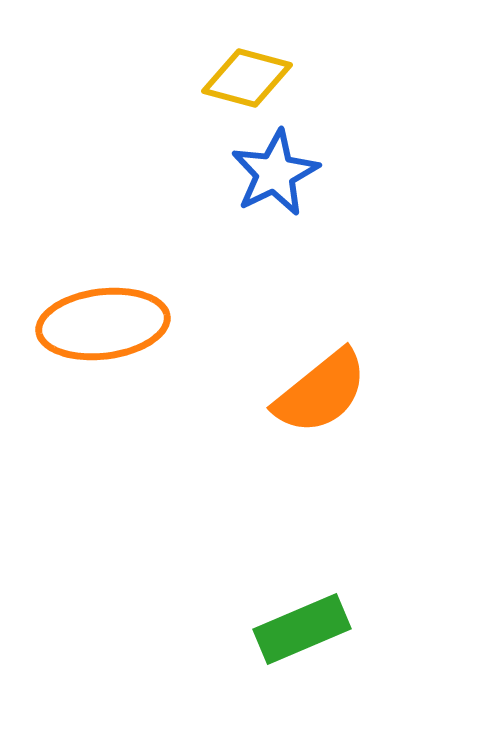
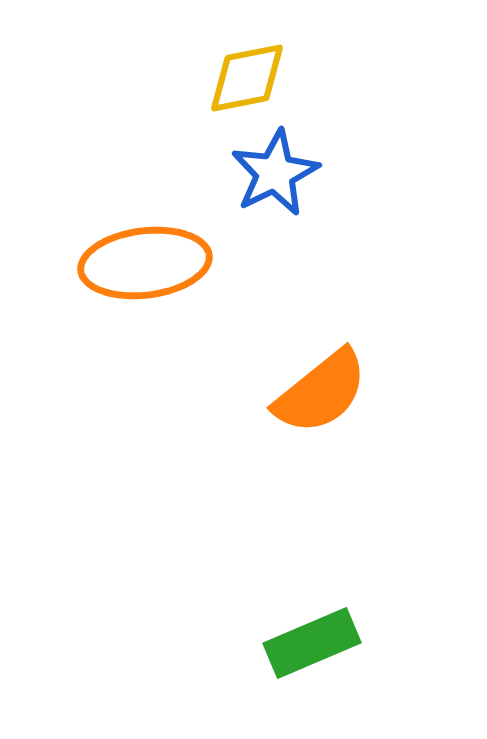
yellow diamond: rotated 26 degrees counterclockwise
orange ellipse: moved 42 px right, 61 px up
green rectangle: moved 10 px right, 14 px down
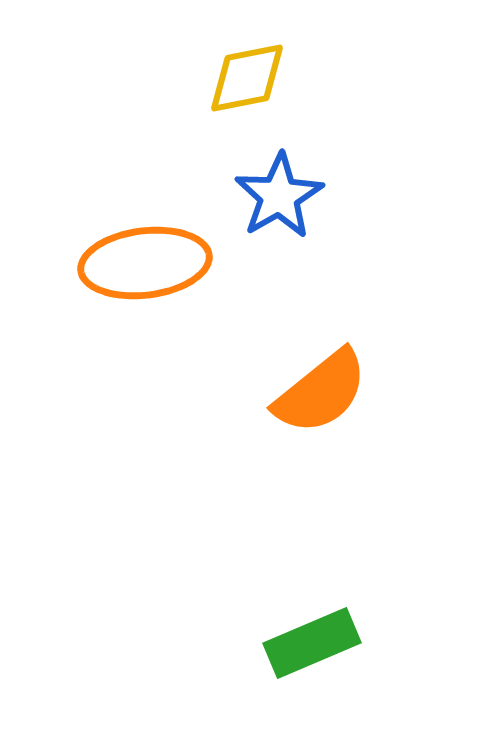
blue star: moved 4 px right, 23 px down; rotated 4 degrees counterclockwise
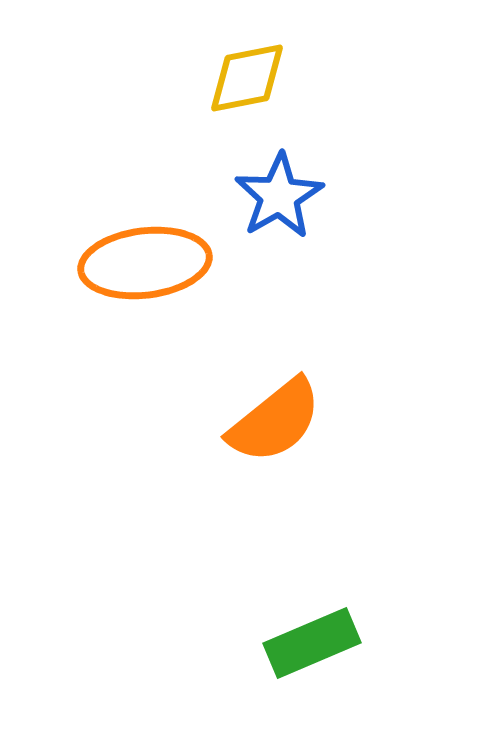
orange semicircle: moved 46 px left, 29 px down
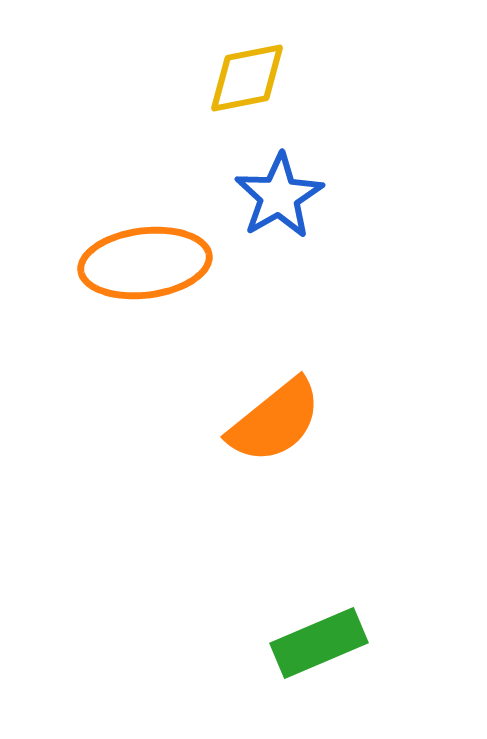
green rectangle: moved 7 px right
